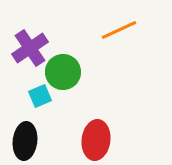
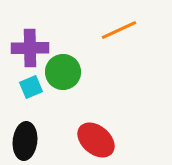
purple cross: rotated 33 degrees clockwise
cyan square: moved 9 px left, 9 px up
red ellipse: rotated 57 degrees counterclockwise
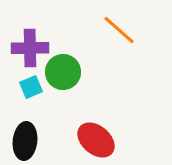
orange line: rotated 66 degrees clockwise
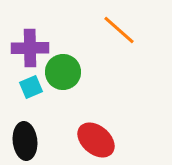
black ellipse: rotated 12 degrees counterclockwise
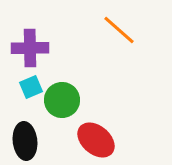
green circle: moved 1 px left, 28 px down
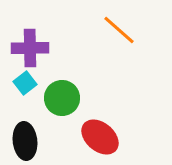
cyan square: moved 6 px left, 4 px up; rotated 15 degrees counterclockwise
green circle: moved 2 px up
red ellipse: moved 4 px right, 3 px up
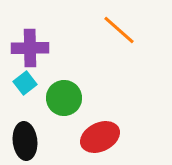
green circle: moved 2 px right
red ellipse: rotated 66 degrees counterclockwise
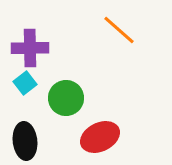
green circle: moved 2 px right
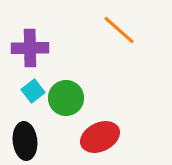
cyan square: moved 8 px right, 8 px down
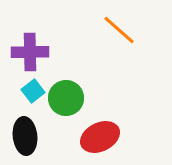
purple cross: moved 4 px down
black ellipse: moved 5 px up
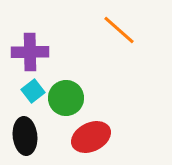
red ellipse: moved 9 px left
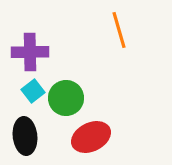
orange line: rotated 33 degrees clockwise
